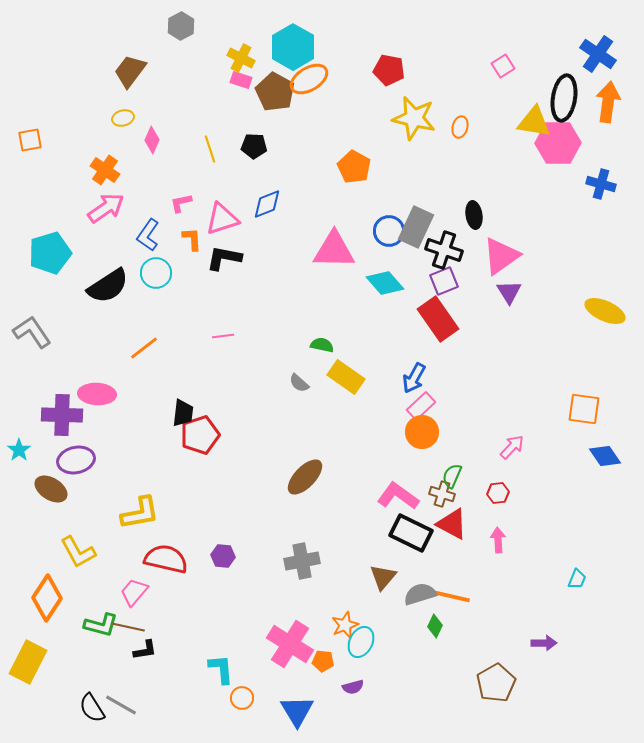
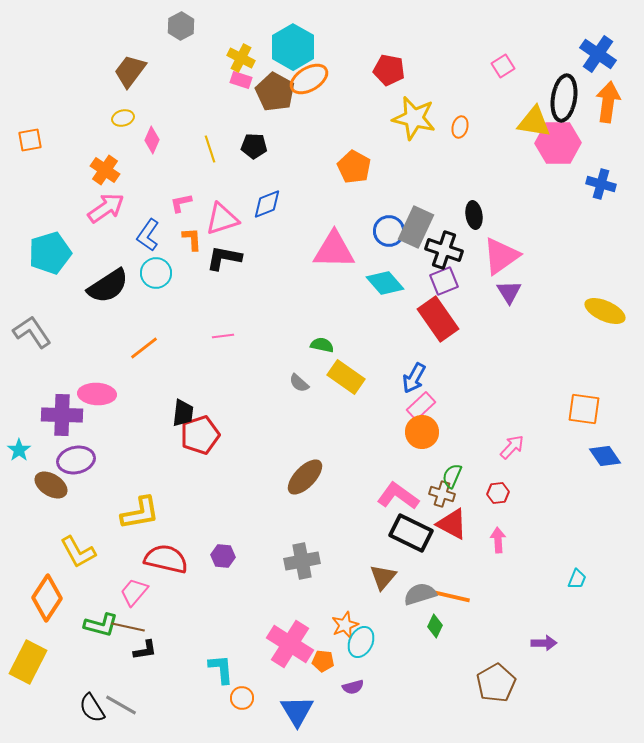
brown ellipse at (51, 489): moved 4 px up
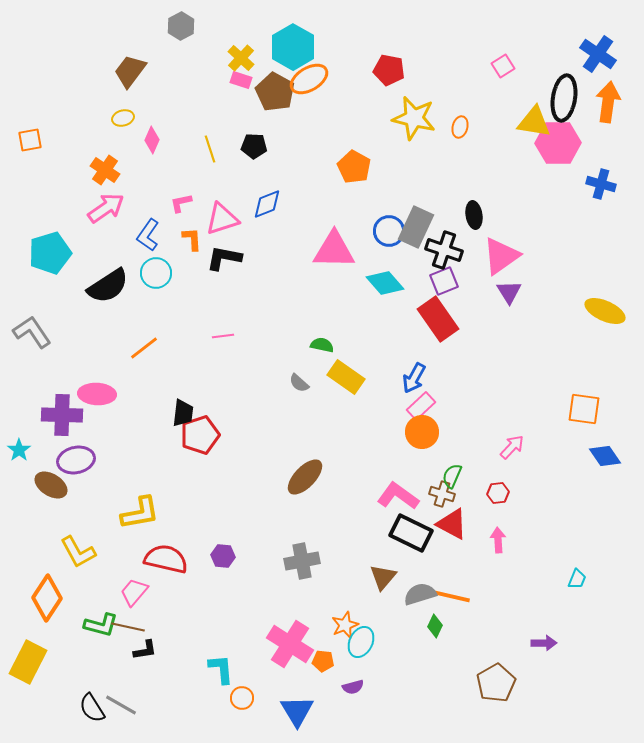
yellow cross at (241, 58): rotated 16 degrees clockwise
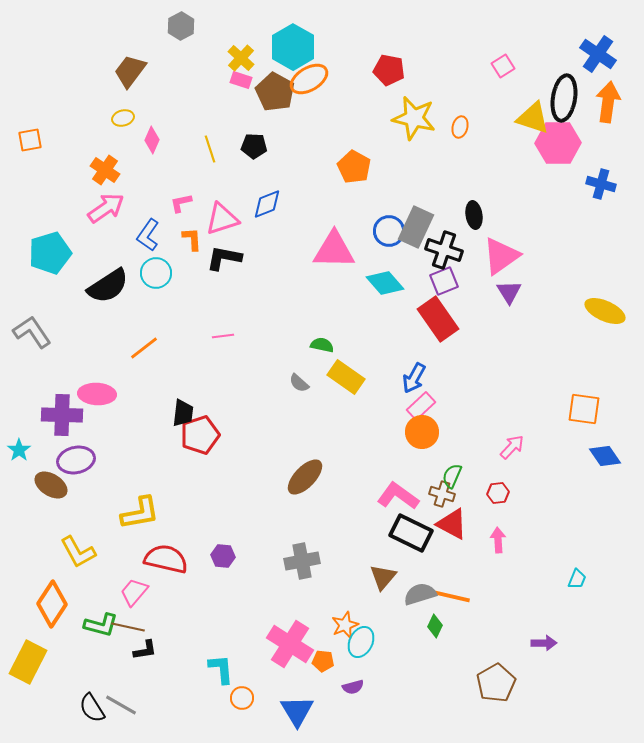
yellow triangle at (534, 122): moved 1 px left, 4 px up; rotated 9 degrees clockwise
orange diamond at (47, 598): moved 5 px right, 6 px down
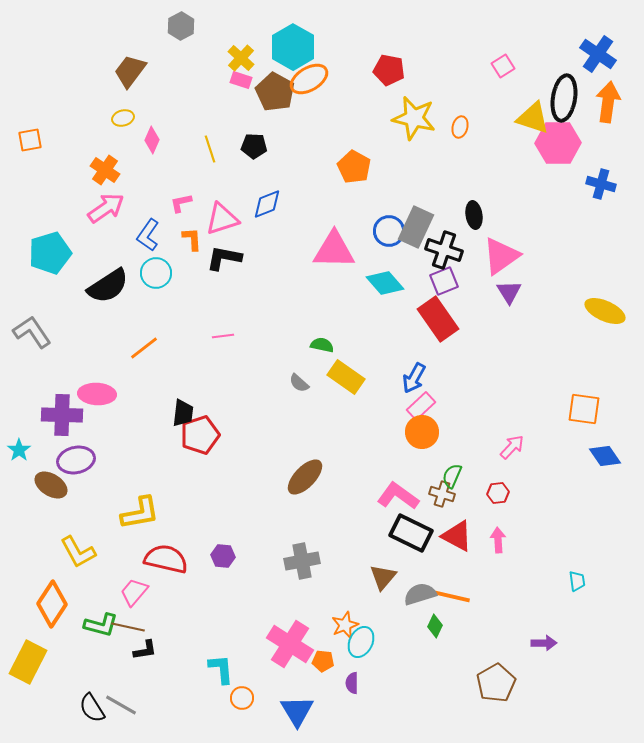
red triangle at (452, 524): moved 5 px right, 12 px down
cyan trapezoid at (577, 579): moved 2 px down; rotated 30 degrees counterclockwise
purple semicircle at (353, 687): moved 1 px left, 4 px up; rotated 105 degrees clockwise
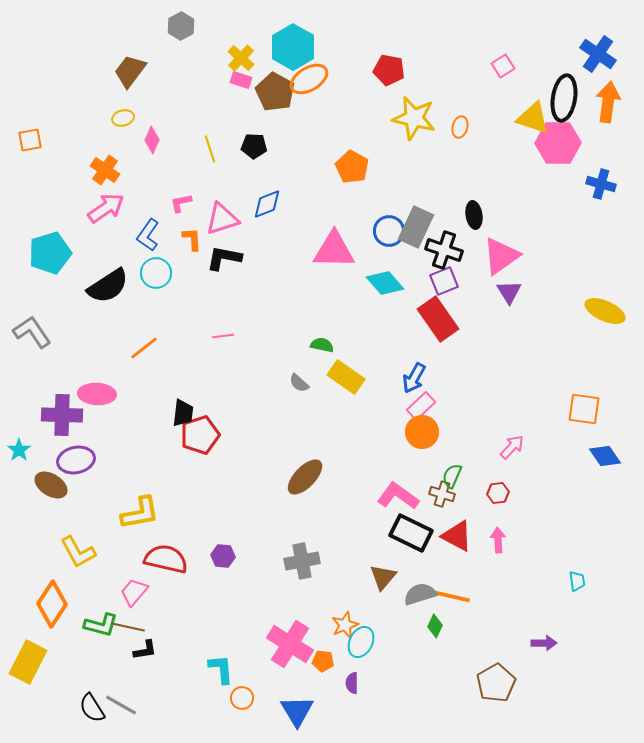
orange pentagon at (354, 167): moved 2 px left
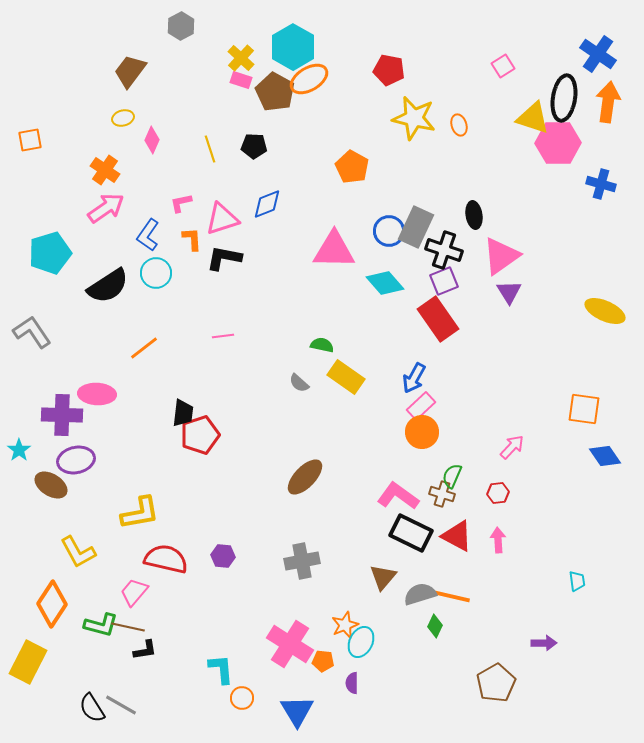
orange ellipse at (460, 127): moved 1 px left, 2 px up; rotated 30 degrees counterclockwise
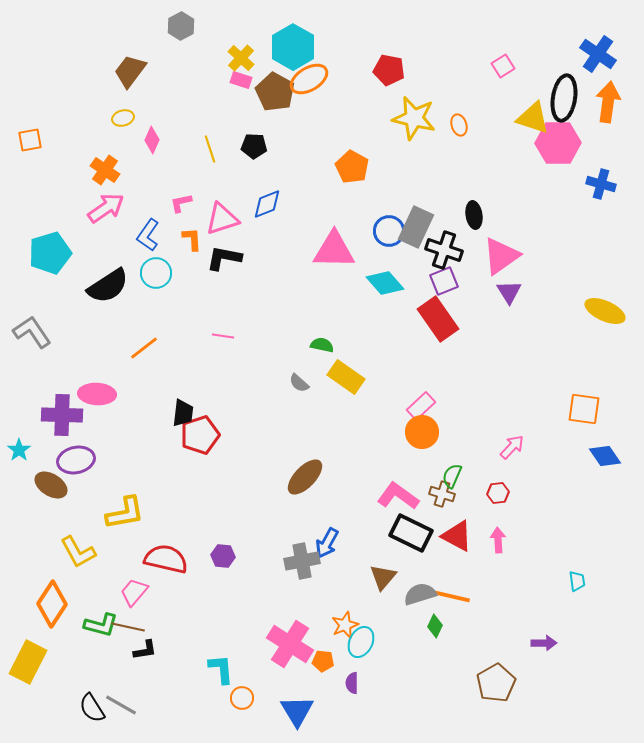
pink line at (223, 336): rotated 15 degrees clockwise
blue arrow at (414, 378): moved 87 px left, 165 px down
yellow L-shape at (140, 513): moved 15 px left
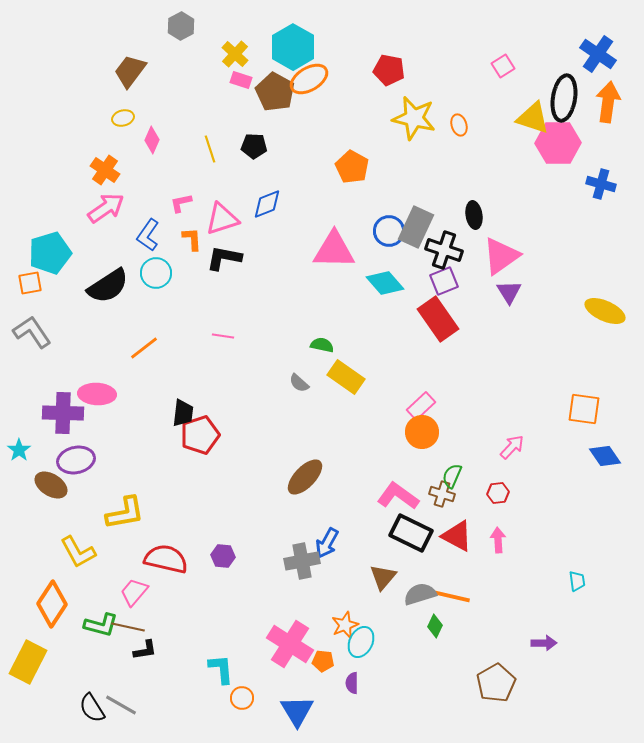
yellow cross at (241, 58): moved 6 px left, 4 px up
orange square at (30, 140): moved 143 px down
purple cross at (62, 415): moved 1 px right, 2 px up
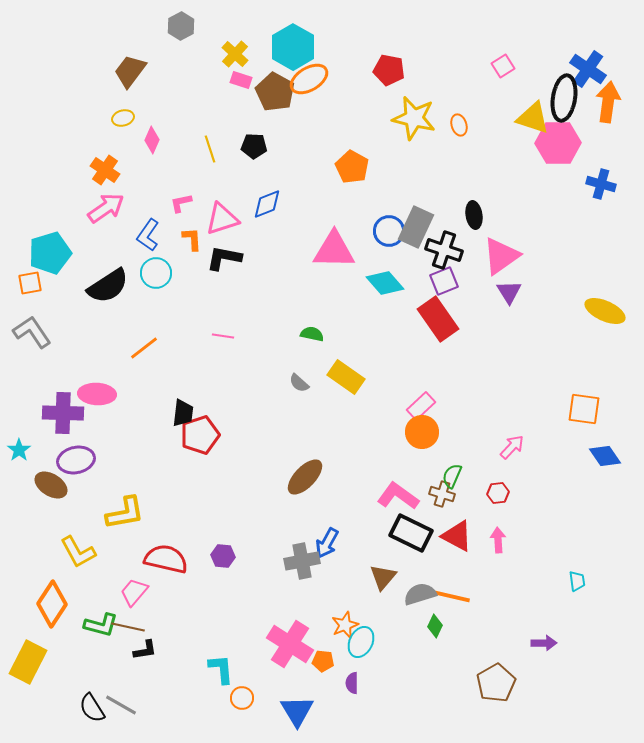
blue cross at (598, 54): moved 10 px left, 15 px down
green semicircle at (322, 345): moved 10 px left, 11 px up
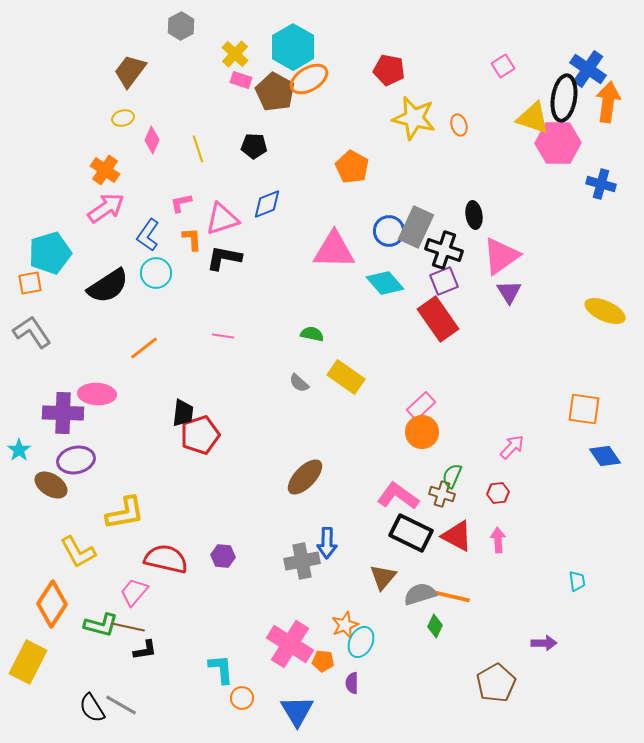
yellow line at (210, 149): moved 12 px left
blue arrow at (327, 543): rotated 28 degrees counterclockwise
